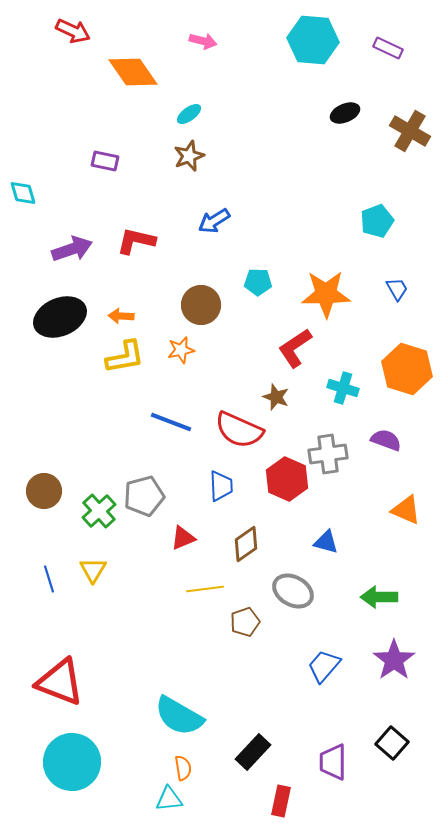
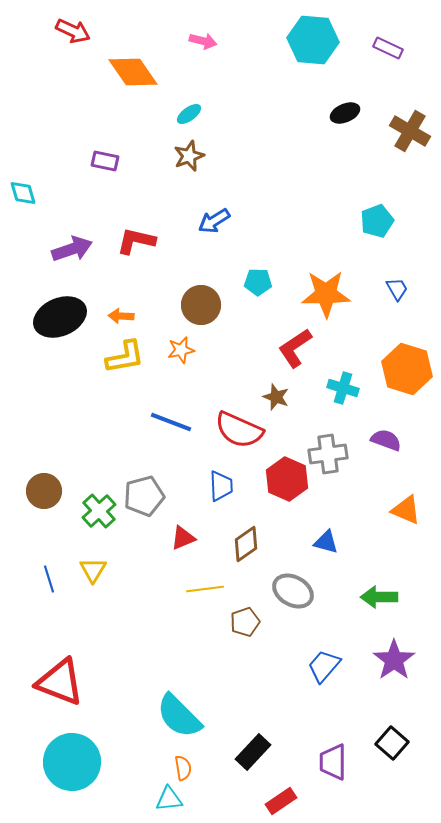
cyan semicircle at (179, 716): rotated 15 degrees clockwise
red rectangle at (281, 801): rotated 44 degrees clockwise
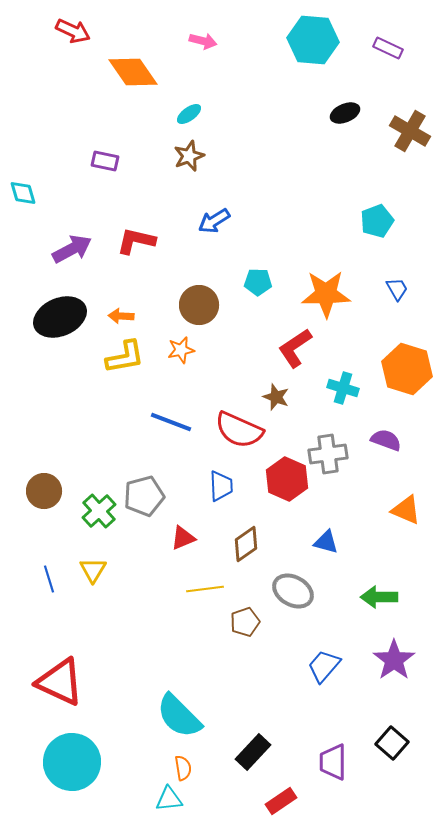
purple arrow at (72, 249): rotated 9 degrees counterclockwise
brown circle at (201, 305): moved 2 px left
red triangle at (60, 682): rotated 4 degrees clockwise
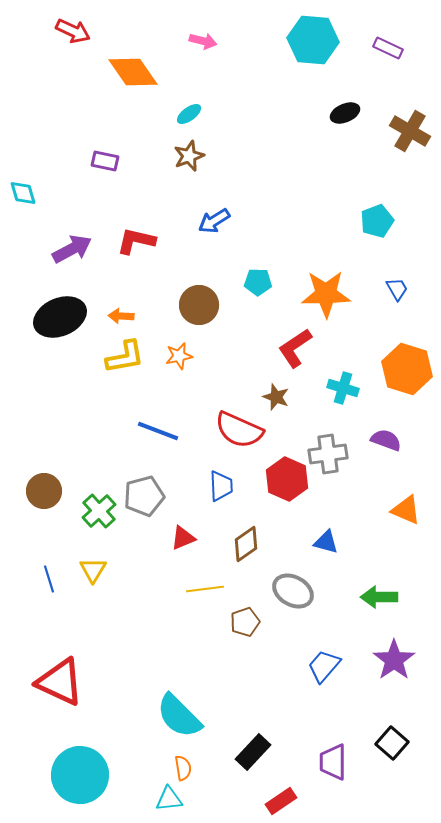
orange star at (181, 350): moved 2 px left, 6 px down
blue line at (171, 422): moved 13 px left, 9 px down
cyan circle at (72, 762): moved 8 px right, 13 px down
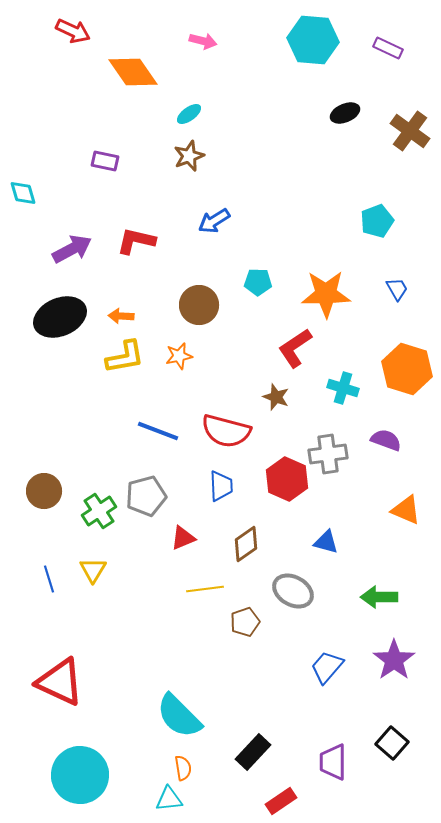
brown cross at (410, 131): rotated 6 degrees clockwise
red semicircle at (239, 430): moved 13 px left, 1 px down; rotated 9 degrees counterclockwise
gray pentagon at (144, 496): moved 2 px right
green cross at (99, 511): rotated 8 degrees clockwise
blue trapezoid at (324, 666): moved 3 px right, 1 px down
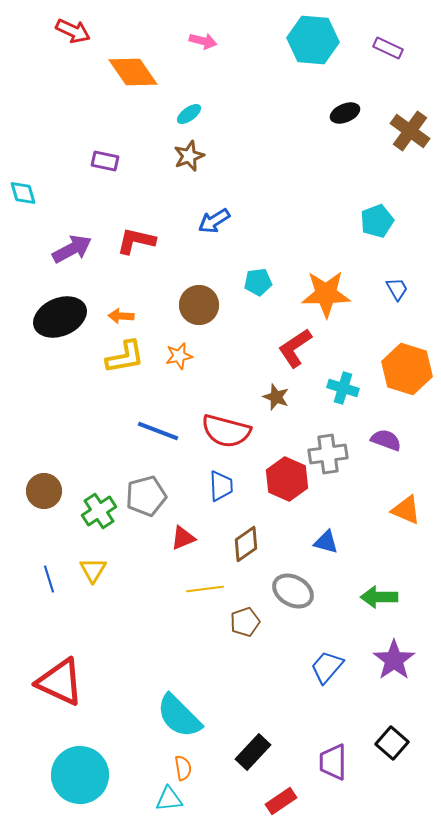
cyan pentagon at (258, 282): rotated 8 degrees counterclockwise
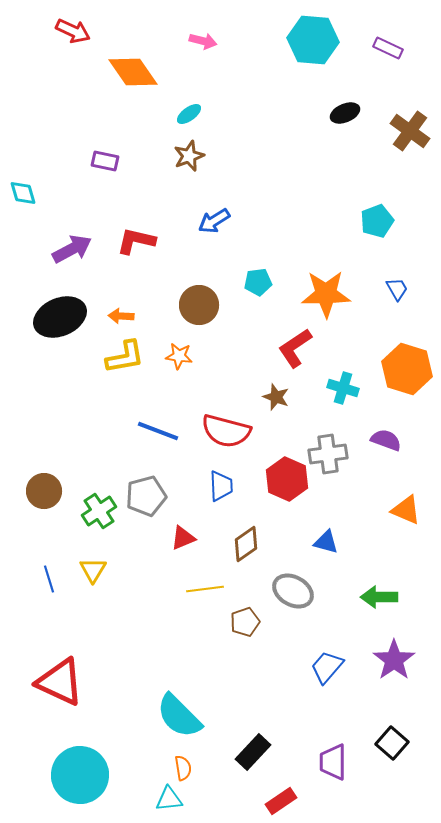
orange star at (179, 356): rotated 20 degrees clockwise
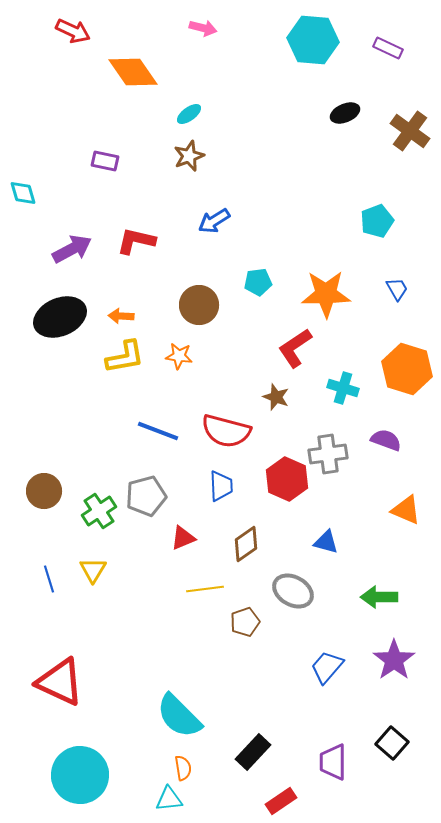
pink arrow at (203, 41): moved 13 px up
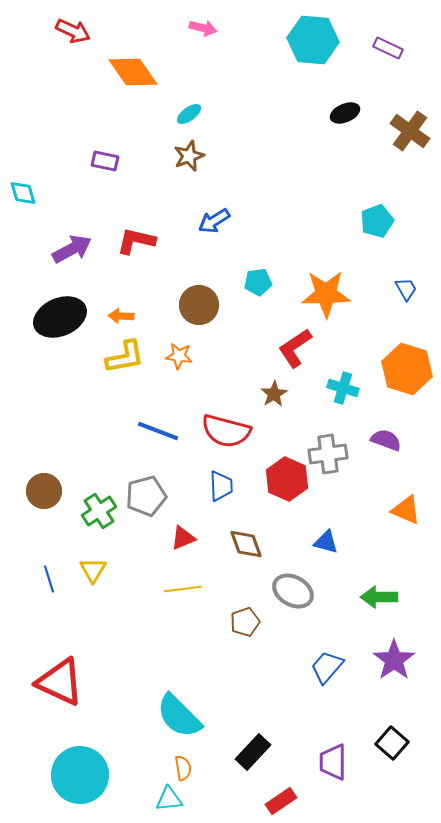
blue trapezoid at (397, 289): moved 9 px right
brown star at (276, 397): moved 2 px left, 3 px up; rotated 20 degrees clockwise
brown diamond at (246, 544): rotated 75 degrees counterclockwise
yellow line at (205, 589): moved 22 px left
